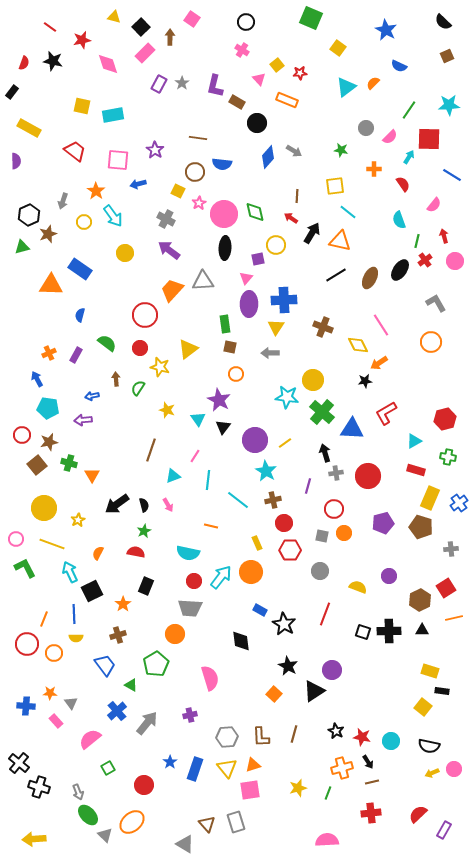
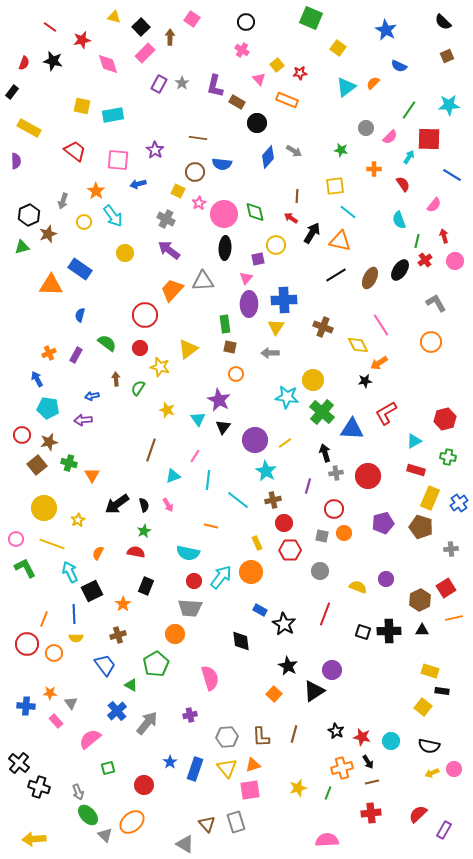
purple circle at (389, 576): moved 3 px left, 3 px down
green square at (108, 768): rotated 16 degrees clockwise
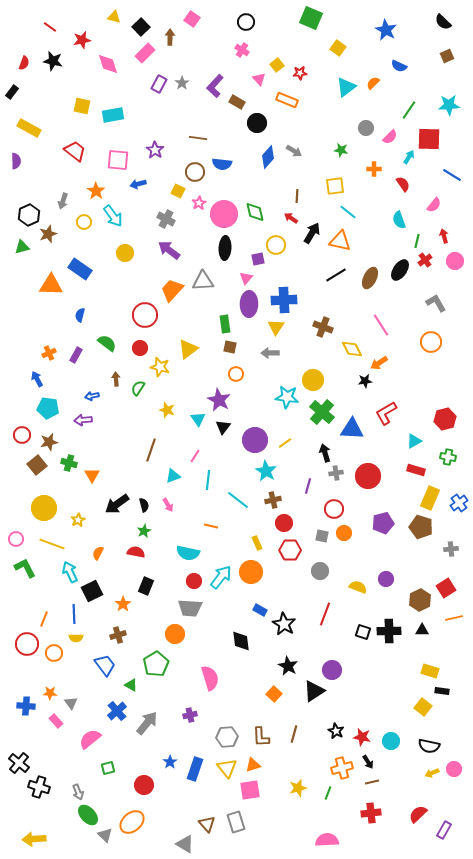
purple L-shape at (215, 86): rotated 30 degrees clockwise
yellow diamond at (358, 345): moved 6 px left, 4 px down
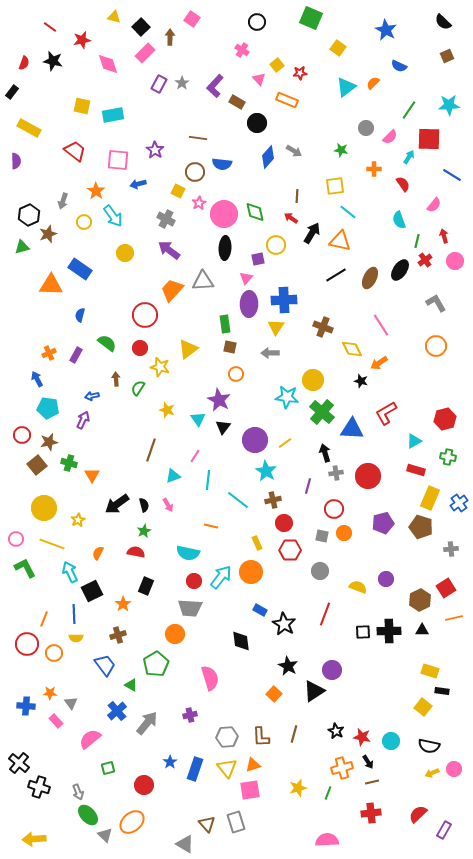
black circle at (246, 22): moved 11 px right
orange circle at (431, 342): moved 5 px right, 4 px down
black star at (365, 381): moved 4 px left; rotated 24 degrees clockwise
purple arrow at (83, 420): rotated 120 degrees clockwise
black square at (363, 632): rotated 21 degrees counterclockwise
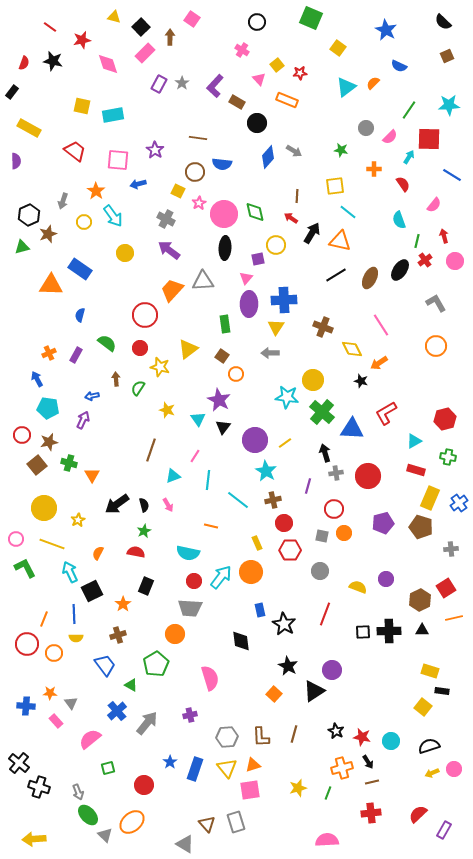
brown square at (230, 347): moved 8 px left, 9 px down; rotated 24 degrees clockwise
blue rectangle at (260, 610): rotated 48 degrees clockwise
black semicircle at (429, 746): rotated 150 degrees clockwise
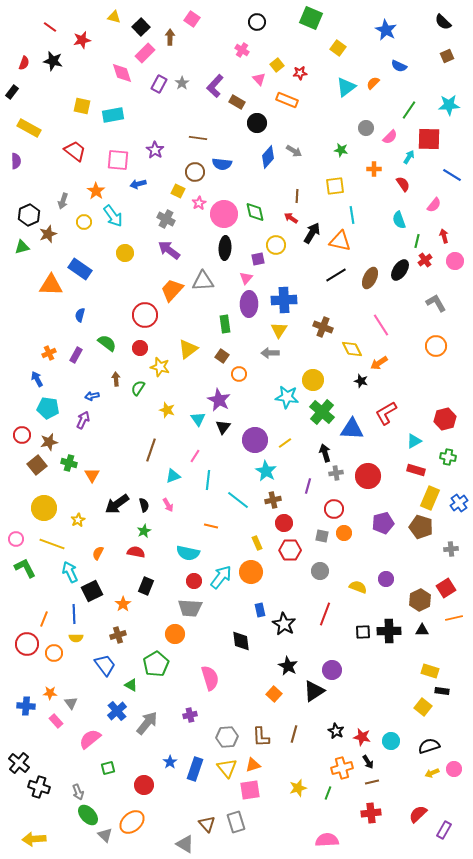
pink diamond at (108, 64): moved 14 px right, 9 px down
cyan line at (348, 212): moved 4 px right, 3 px down; rotated 42 degrees clockwise
yellow triangle at (276, 327): moved 3 px right, 3 px down
orange circle at (236, 374): moved 3 px right
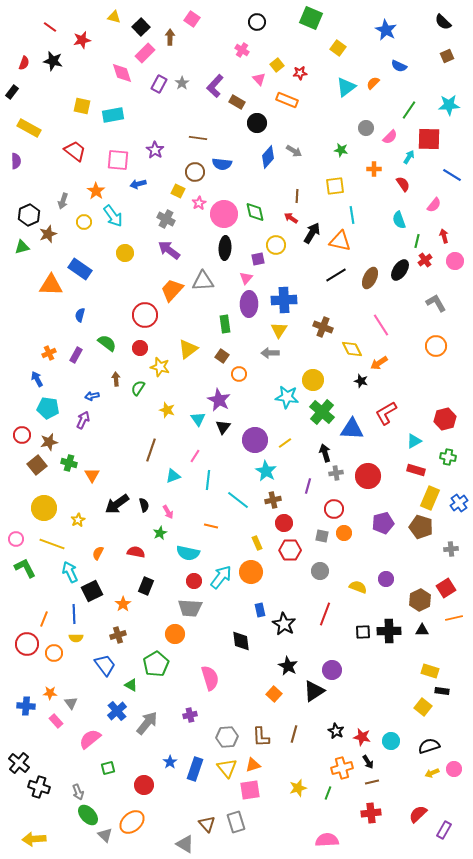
pink arrow at (168, 505): moved 7 px down
green star at (144, 531): moved 16 px right, 2 px down
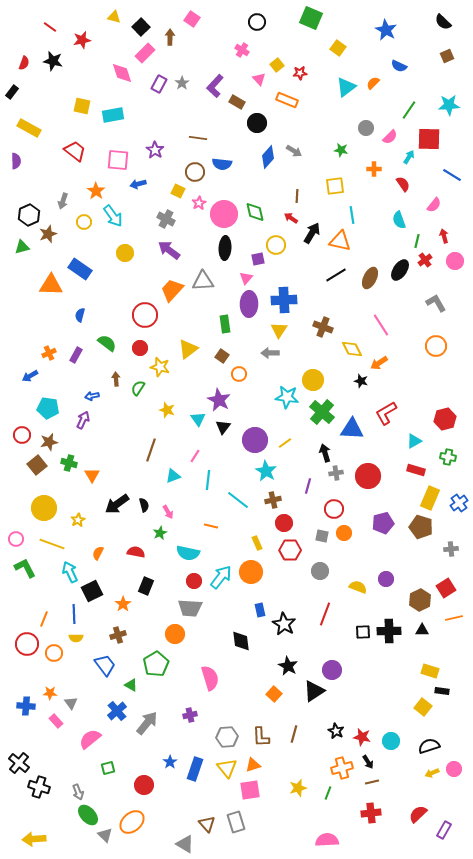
blue arrow at (37, 379): moved 7 px left, 3 px up; rotated 91 degrees counterclockwise
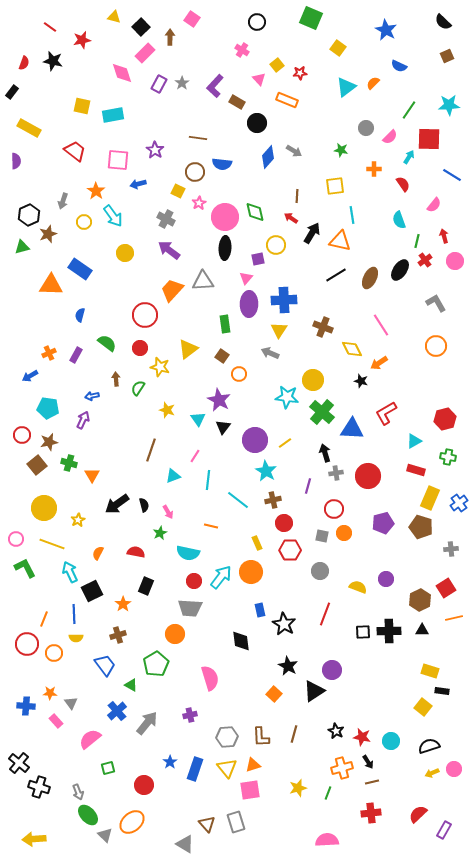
pink circle at (224, 214): moved 1 px right, 3 px down
gray arrow at (270, 353): rotated 24 degrees clockwise
